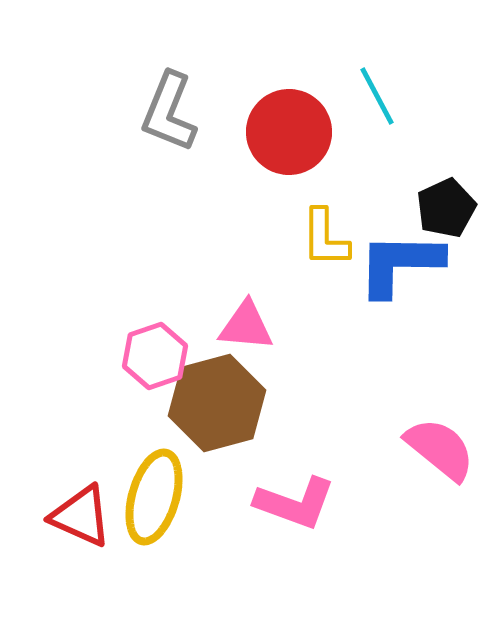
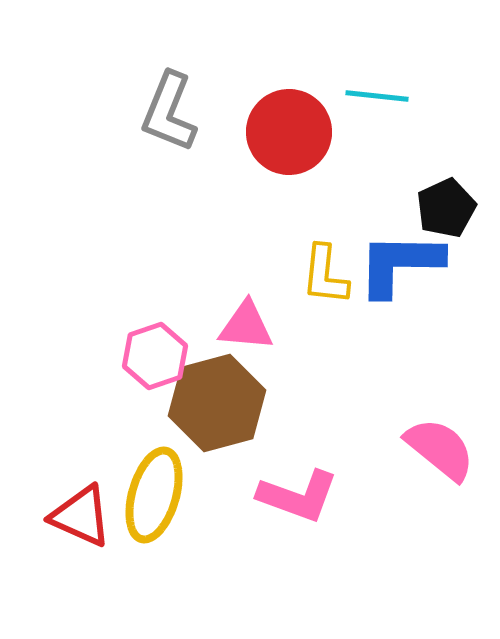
cyan line: rotated 56 degrees counterclockwise
yellow L-shape: moved 37 px down; rotated 6 degrees clockwise
yellow ellipse: moved 2 px up
pink L-shape: moved 3 px right, 7 px up
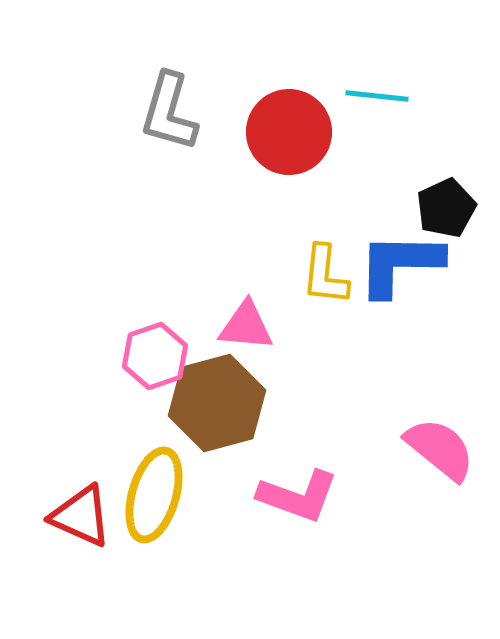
gray L-shape: rotated 6 degrees counterclockwise
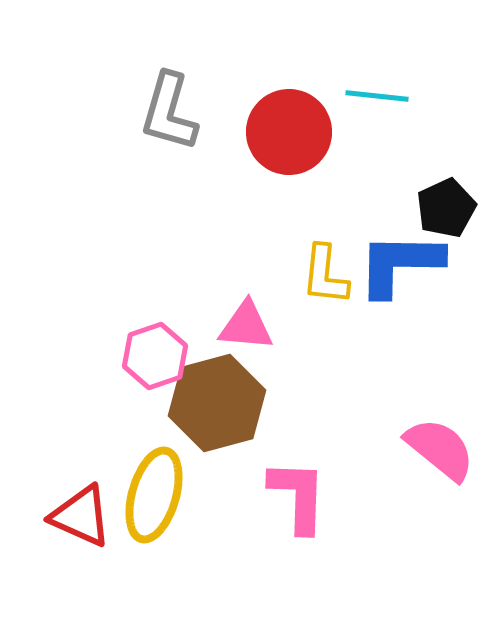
pink L-shape: rotated 108 degrees counterclockwise
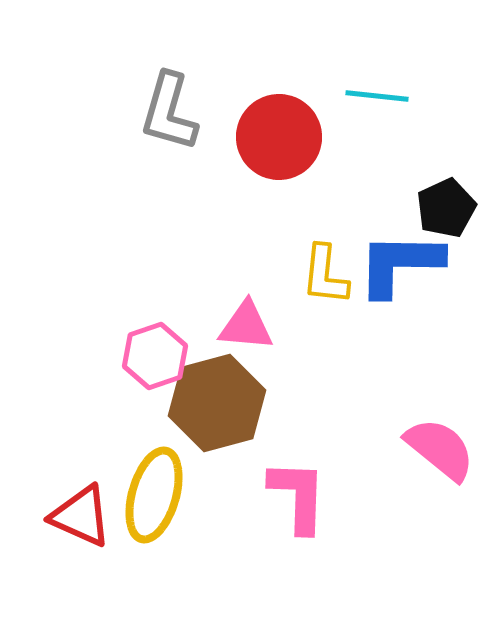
red circle: moved 10 px left, 5 px down
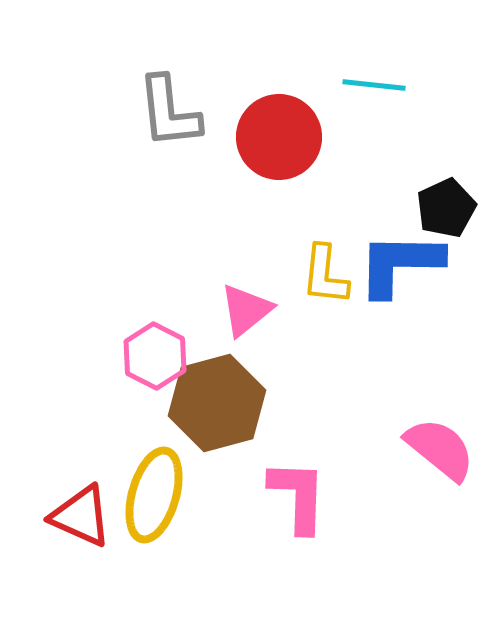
cyan line: moved 3 px left, 11 px up
gray L-shape: rotated 22 degrees counterclockwise
pink triangle: moved 16 px up; rotated 44 degrees counterclockwise
pink hexagon: rotated 14 degrees counterclockwise
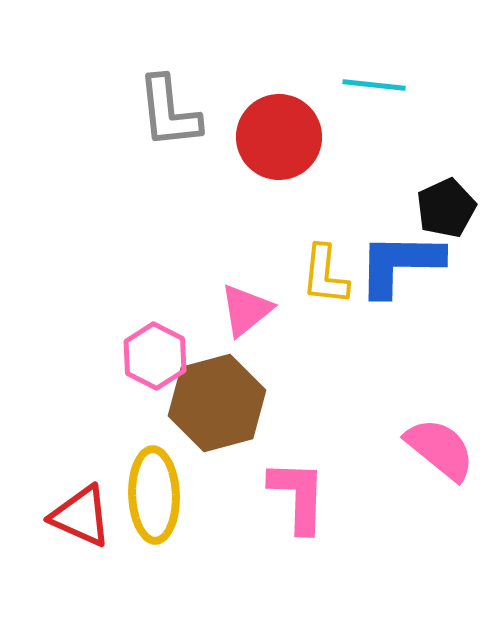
yellow ellipse: rotated 18 degrees counterclockwise
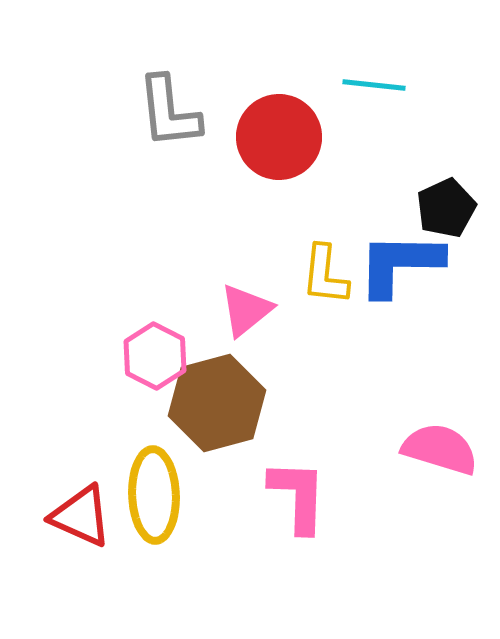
pink semicircle: rotated 22 degrees counterclockwise
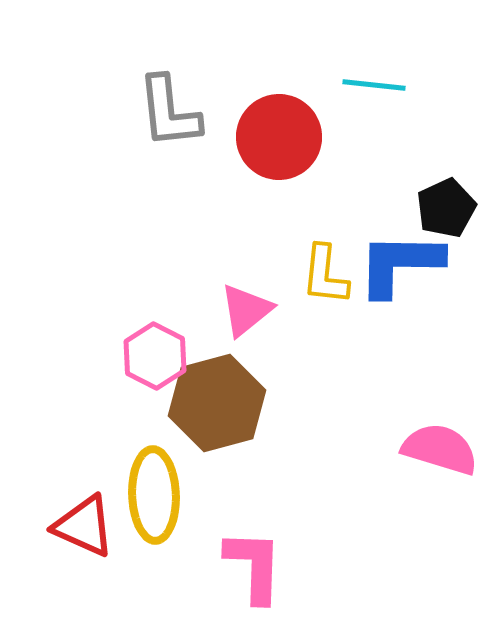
pink L-shape: moved 44 px left, 70 px down
red triangle: moved 3 px right, 10 px down
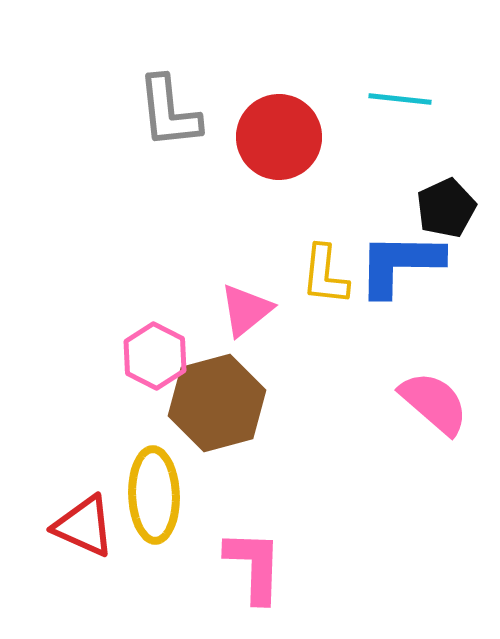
cyan line: moved 26 px right, 14 px down
pink semicircle: moved 6 px left, 46 px up; rotated 24 degrees clockwise
